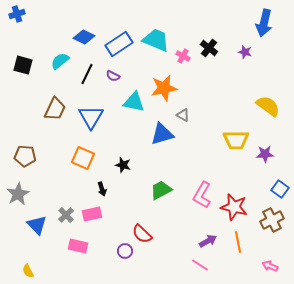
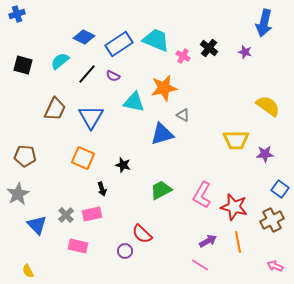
black line at (87, 74): rotated 15 degrees clockwise
pink arrow at (270, 266): moved 5 px right
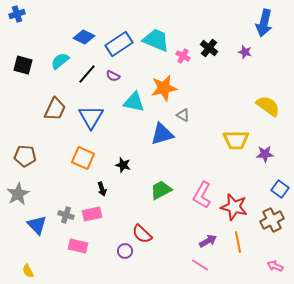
gray cross at (66, 215): rotated 28 degrees counterclockwise
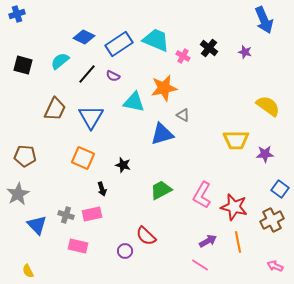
blue arrow at (264, 23): moved 3 px up; rotated 36 degrees counterclockwise
red semicircle at (142, 234): moved 4 px right, 2 px down
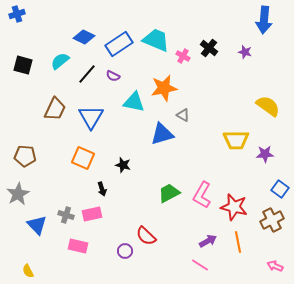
blue arrow at (264, 20): rotated 28 degrees clockwise
green trapezoid at (161, 190): moved 8 px right, 3 px down
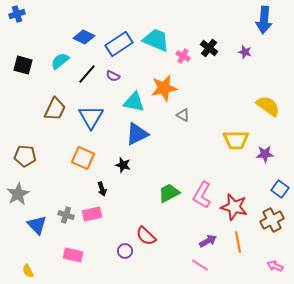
blue triangle at (162, 134): moved 25 px left; rotated 10 degrees counterclockwise
pink rectangle at (78, 246): moved 5 px left, 9 px down
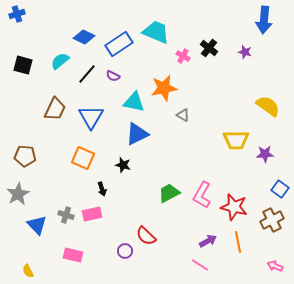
cyan trapezoid at (156, 40): moved 8 px up
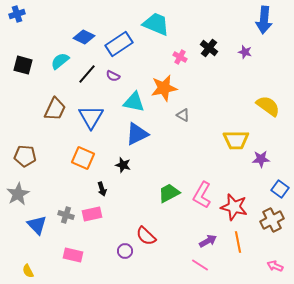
cyan trapezoid at (156, 32): moved 8 px up
pink cross at (183, 56): moved 3 px left, 1 px down
purple star at (265, 154): moved 4 px left, 5 px down
